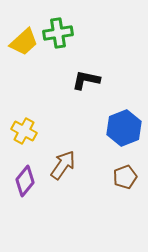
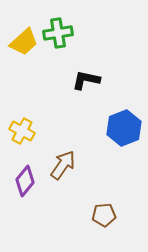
yellow cross: moved 2 px left
brown pentagon: moved 21 px left, 38 px down; rotated 15 degrees clockwise
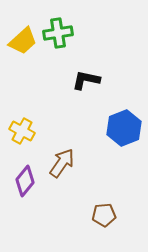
yellow trapezoid: moved 1 px left, 1 px up
brown arrow: moved 1 px left, 2 px up
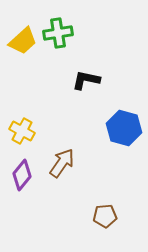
blue hexagon: rotated 24 degrees counterclockwise
purple diamond: moved 3 px left, 6 px up
brown pentagon: moved 1 px right, 1 px down
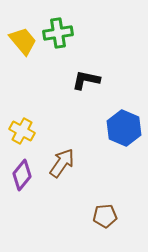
yellow trapezoid: rotated 88 degrees counterclockwise
blue hexagon: rotated 8 degrees clockwise
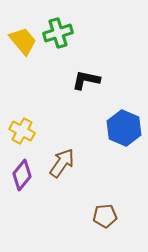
green cross: rotated 8 degrees counterclockwise
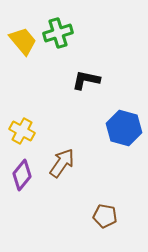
blue hexagon: rotated 8 degrees counterclockwise
brown pentagon: rotated 15 degrees clockwise
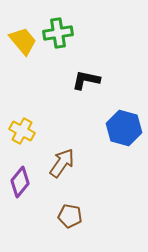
green cross: rotated 8 degrees clockwise
purple diamond: moved 2 px left, 7 px down
brown pentagon: moved 35 px left
